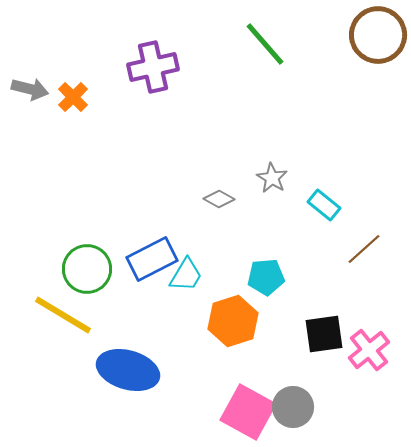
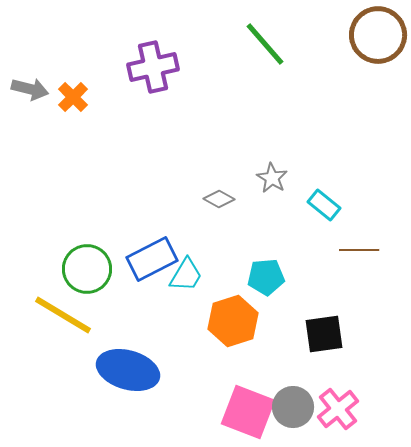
brown line: moved 5 px left, 1 px down; rotated 42 degrees clockwise
pink cross: moved 31 px left, 59 px down
pink square: rotated 8 degrees counterclockwise
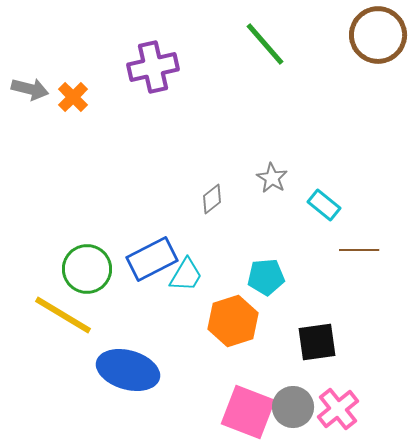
gray diamond: moved 7 px left; rotated 68 degrees counterclockwise
black square: moved 7 px left, 8 px down
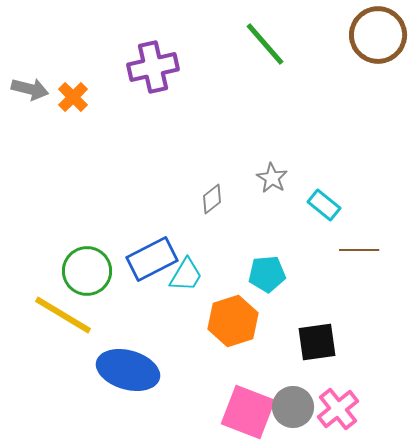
green circle: moved 2 px down
cyan pentagon: moved 1 px right, 3 px up
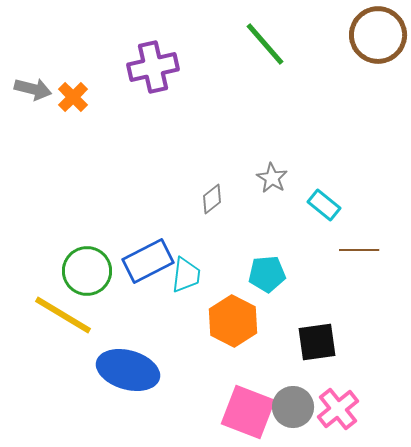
gray arrow: moved 3 px right
blue rectangle: moved 4 px left, 2 px down
cyan trapezoid: rotated 24 degrees counterclockwise
orange hexagon: rotated 15 degrees counterclockwise
